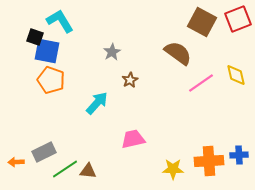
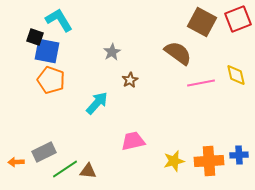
cyan L-shape: moved 1 px left, 1 px up
pink line: rotated 24 degrees clockwise
pink trapezoid: moved 2 px down
yellow star: moved 1 px right, 8 px up; rotated 15 degrees counterclockwise
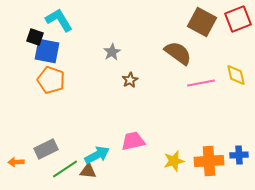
cyan arrow: moved 52 px down; rotated 20 degrees clockwise
gray rectangle: moved 2 px right, 3 px up
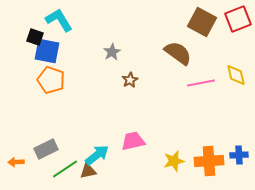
cyan arrow: rotated 10 degrees counterclockwise
brown triangle: rotated 18 degrees counterclockwise
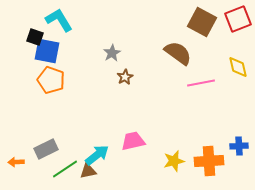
gray star: moved 1 px down
yellow diamond: moved 2 px right, 8 px up
brown star: moved 5 px left, 3 px up
blue cross: moved 9 px up
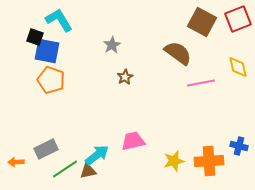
gray star: moved 8 px up
blue cross: rotated 18 degrees clockwise
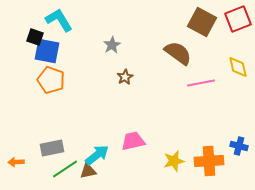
gray rectangle: moved 6 px right, 1 px up; rotated 15 degrees clockwise
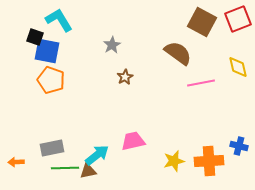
green line: moved 1 px up; rotated 32 degrees clockwise
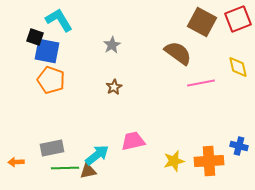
brown star: moved 11 px left, 10 px down
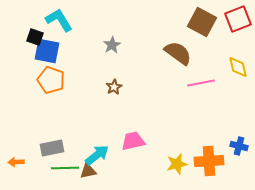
yellow star: moved 3 px right, 3 px down
